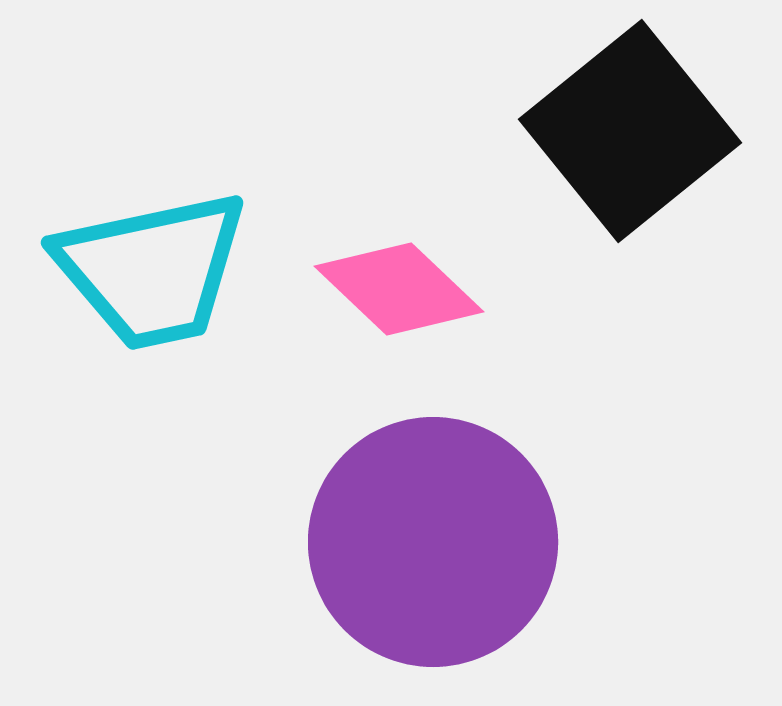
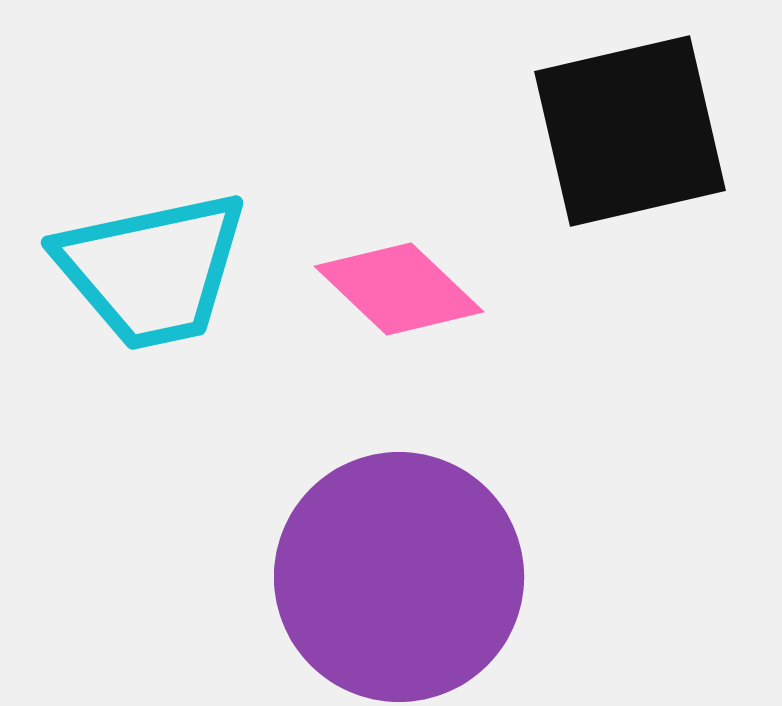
black square: rotated 26 degrees clockwise
purple circle: moved 34 px left, 35 px down
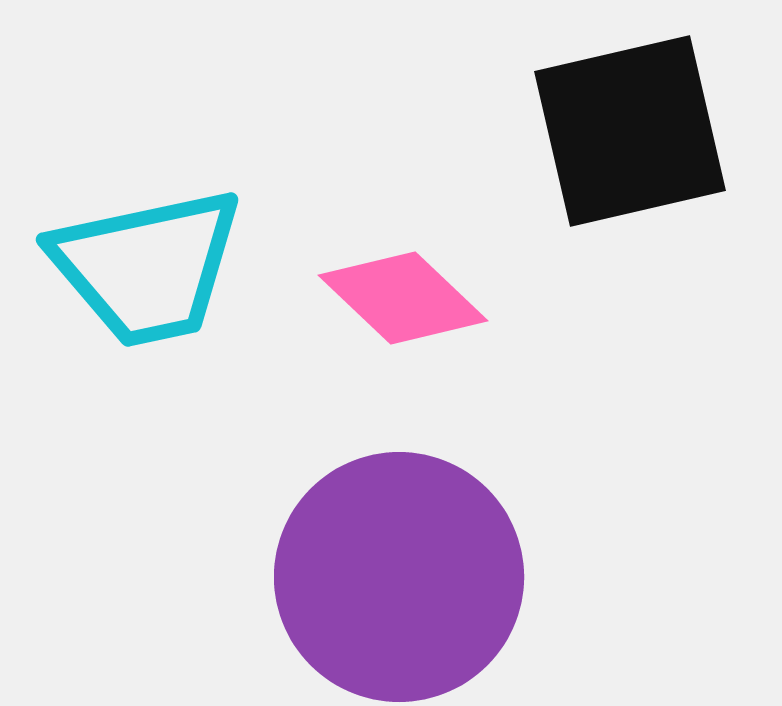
cyan trapezoid: moved 5 px left, 3 px up
pink diamond: moved 4 px right, 9 px down
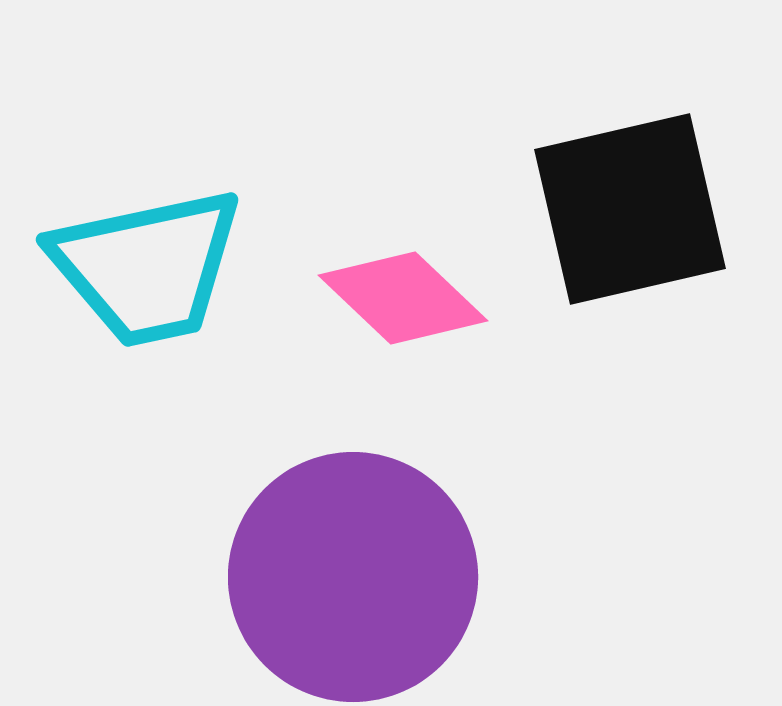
black square: moved 78 px down
purple circle: moved 46 px left
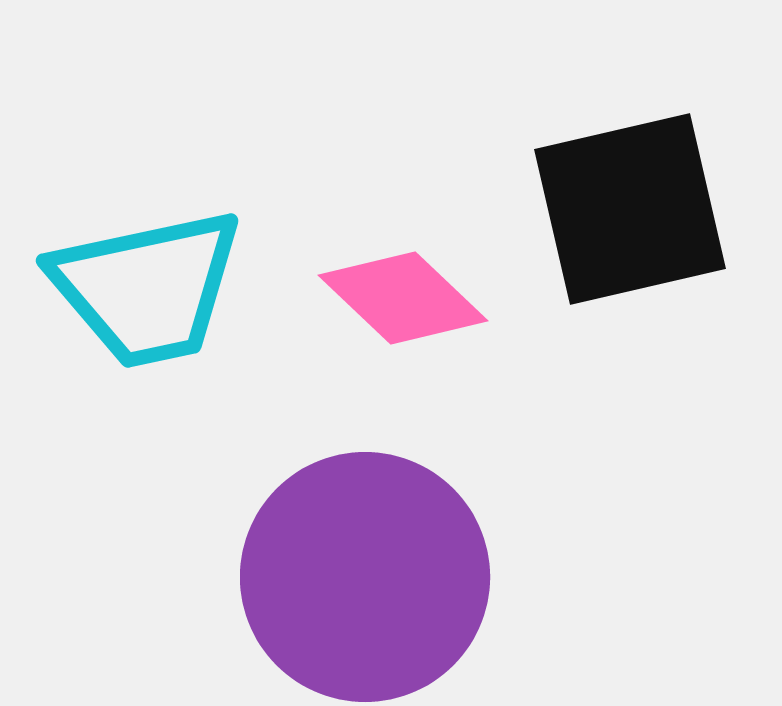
cyan trapezoid: moved 21 px down
purple circle: moved 12 px right
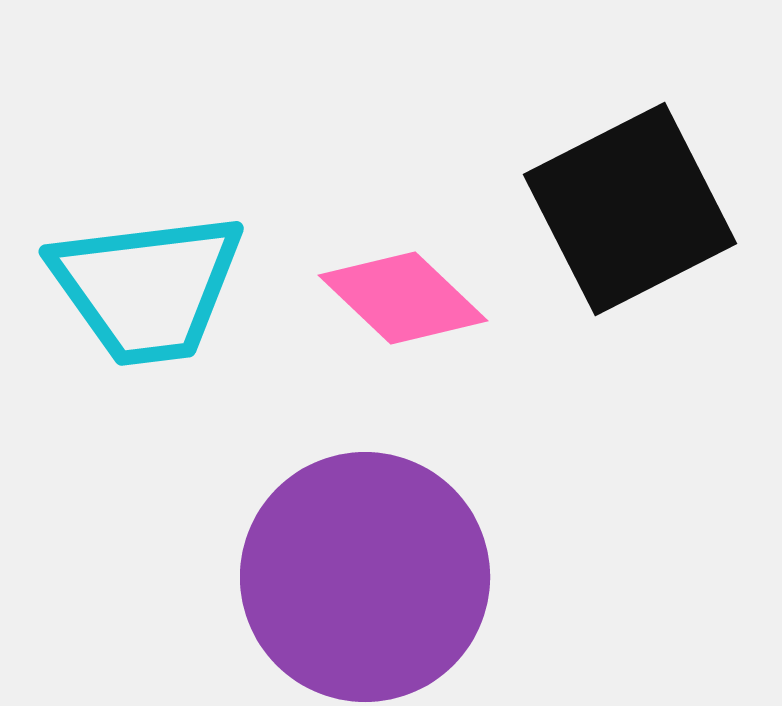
black square: rotated 14 degrees counterclockwise
cyan trapezoid: rotated 5 degrees clockwise
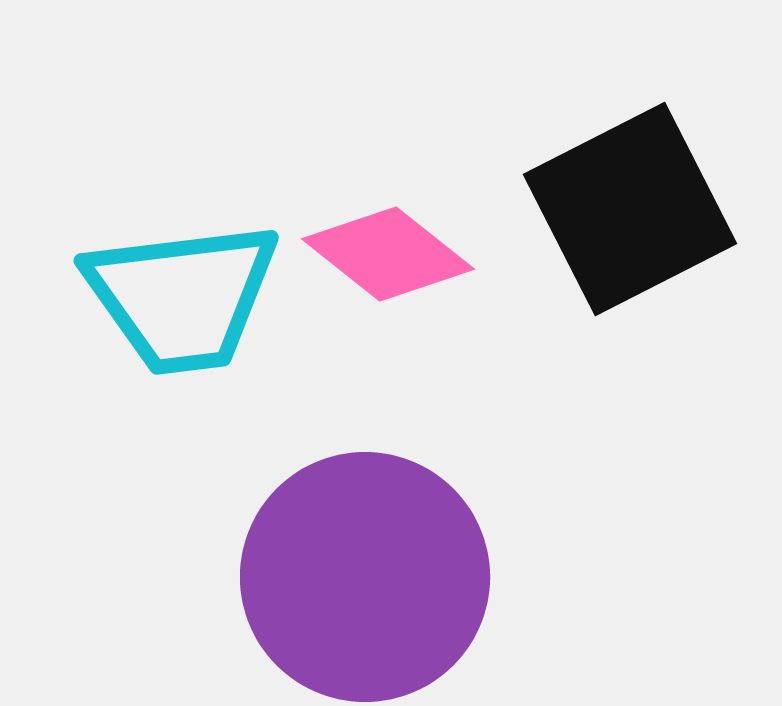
cyan trapezoid: moved 35 px right, 9 px down
pink diamond: moved 15 px left, 44 px up; rotated 5 degrees counterclockwise
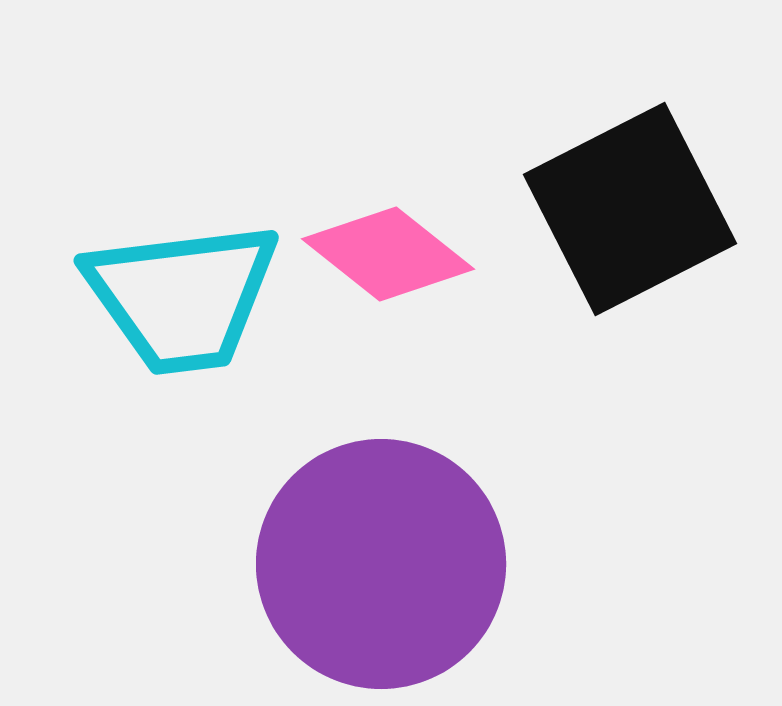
purple circle: moved 16 px right, 13 px up
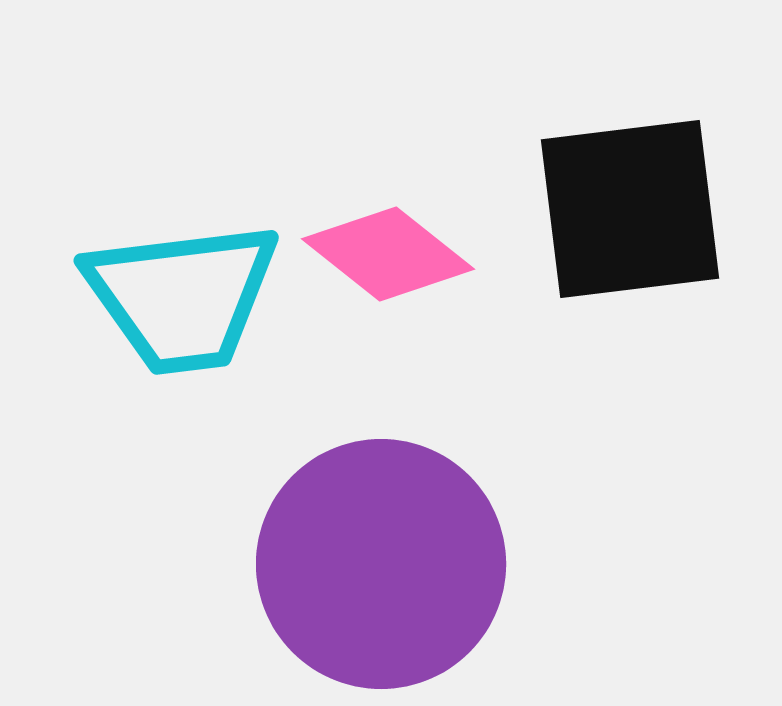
black square: rotated 20 degrees clockwise
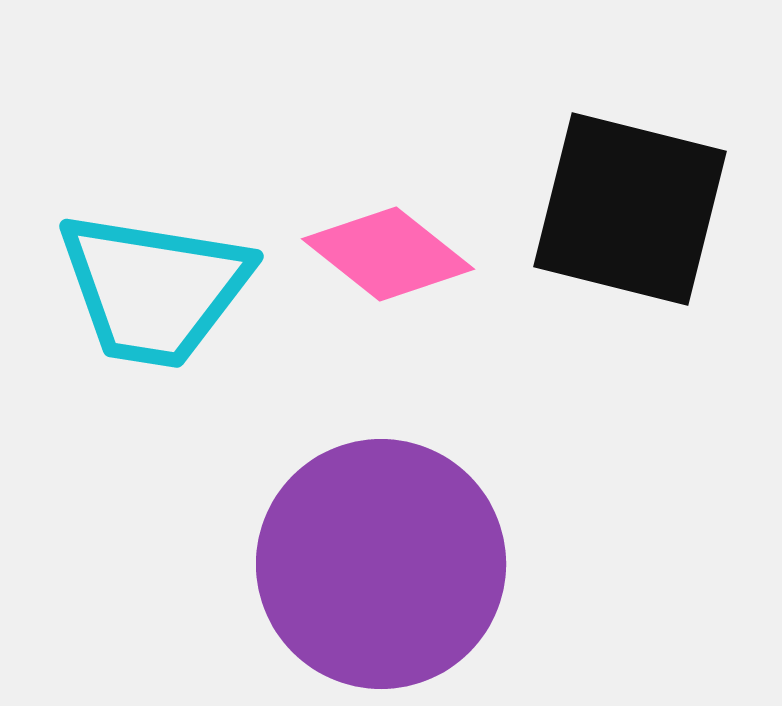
black square: rotated 21 degrees clockwise
cyan trapezoid: moved 28 px left, 8 px up; rotated 16 degrees clockwise
